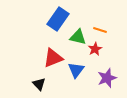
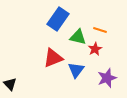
black triangle: moved 29 px left
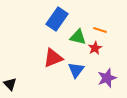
blue rectangle: moved 1 px left
red star: moved 1 px up
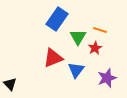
green triangle: rotated 48 degrees clockwise
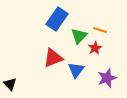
green triangle: moved 1 px right, 1 px up; rotated 12 degrees clockwise
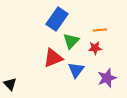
orange line: rotated 24 degrees counterclockwise
green triangle: moved 8 px left, 5 px down
red star: rotated 24 degrees clockwise
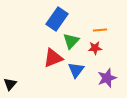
black triangle: rotated 24 degrees clockwise
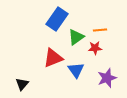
green triangle: moved 5 px right, 4 px up; rotated 12 degrees clockwise
blue triangle: rotated 12 degrees counterclockwise
black triangle: moved 12 px right
